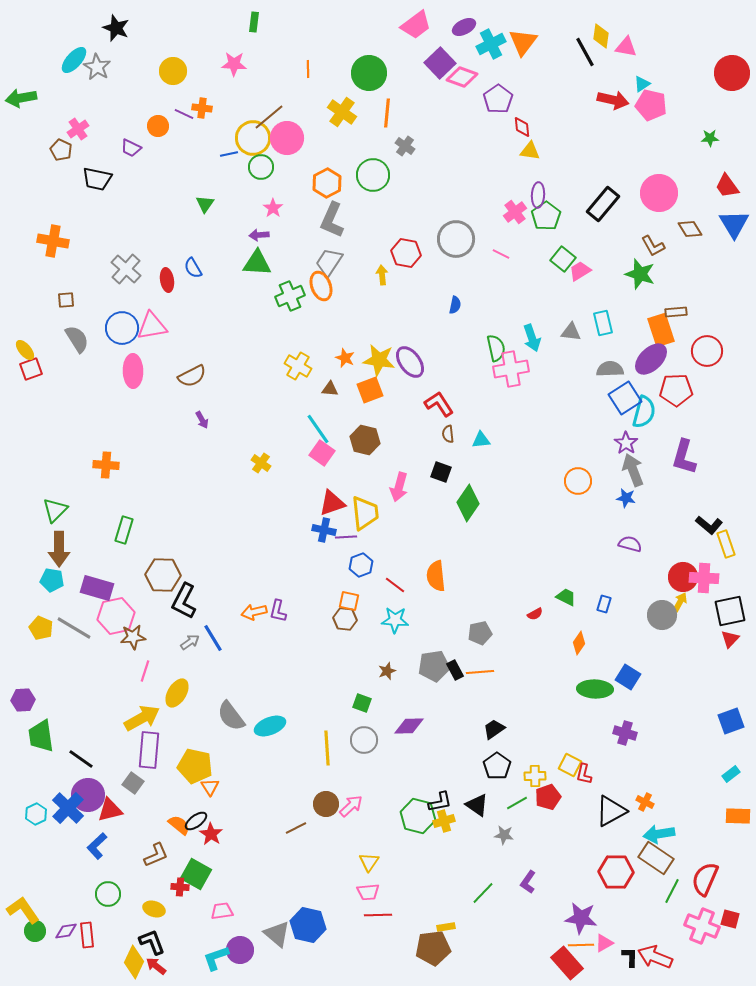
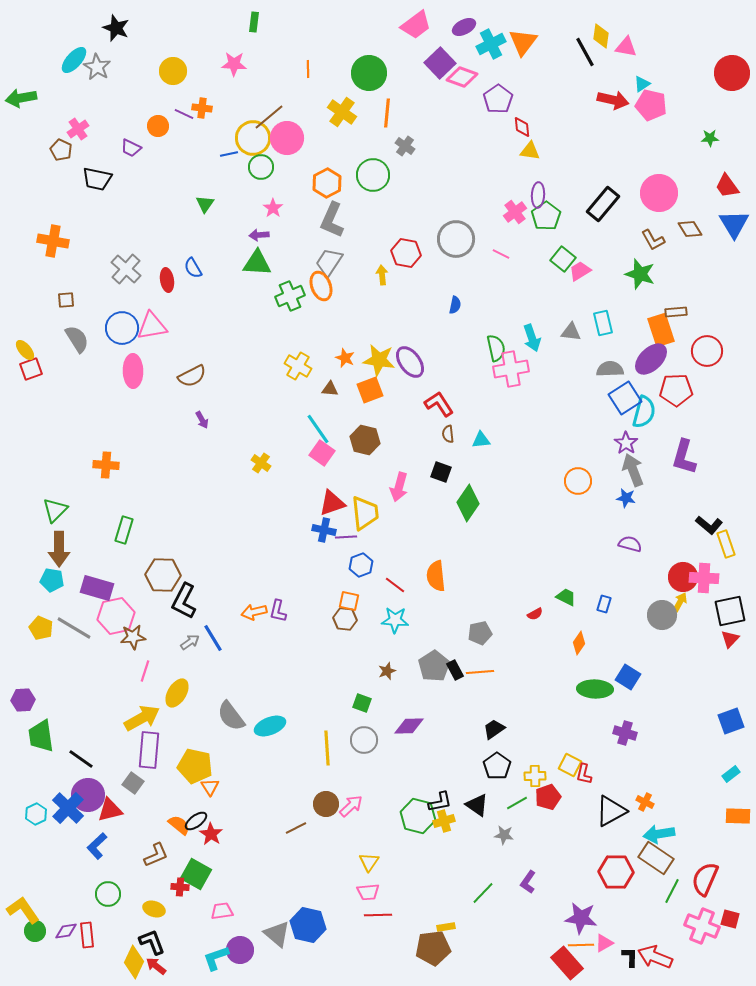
brown L-shape at (653, 246): moved 6 px up
gray pentagon at (434, 666): rotated 24 degrees counterclockwise
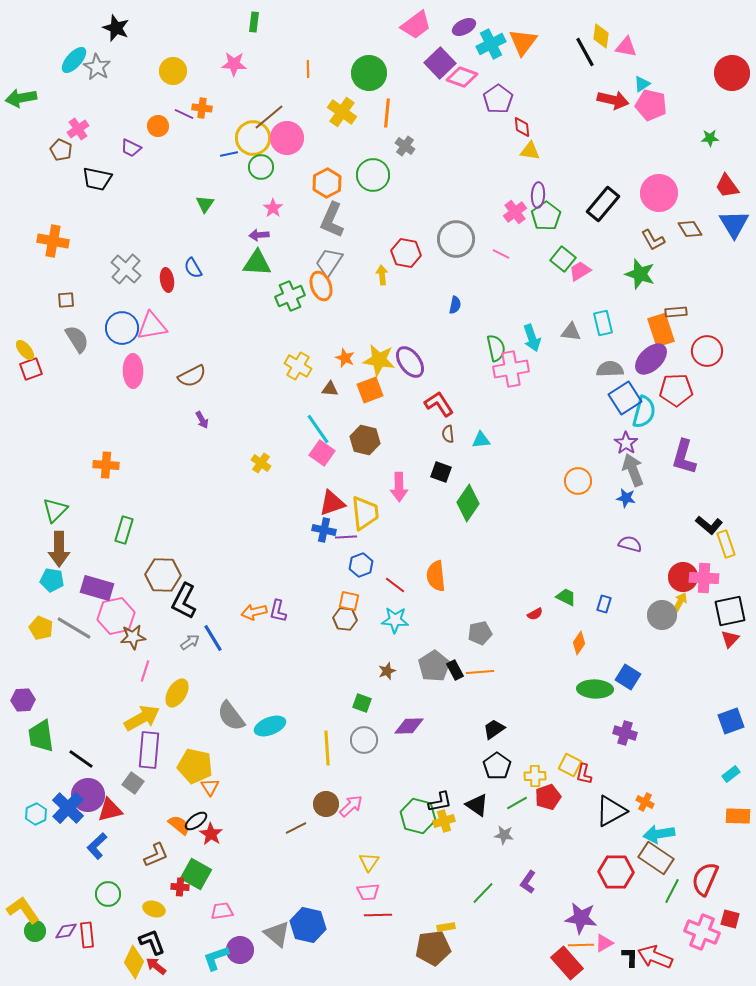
pink arrow at (399, 487): rotated 16 degrees counterclockwise
pink cross at (702, 926): moved 6 px down
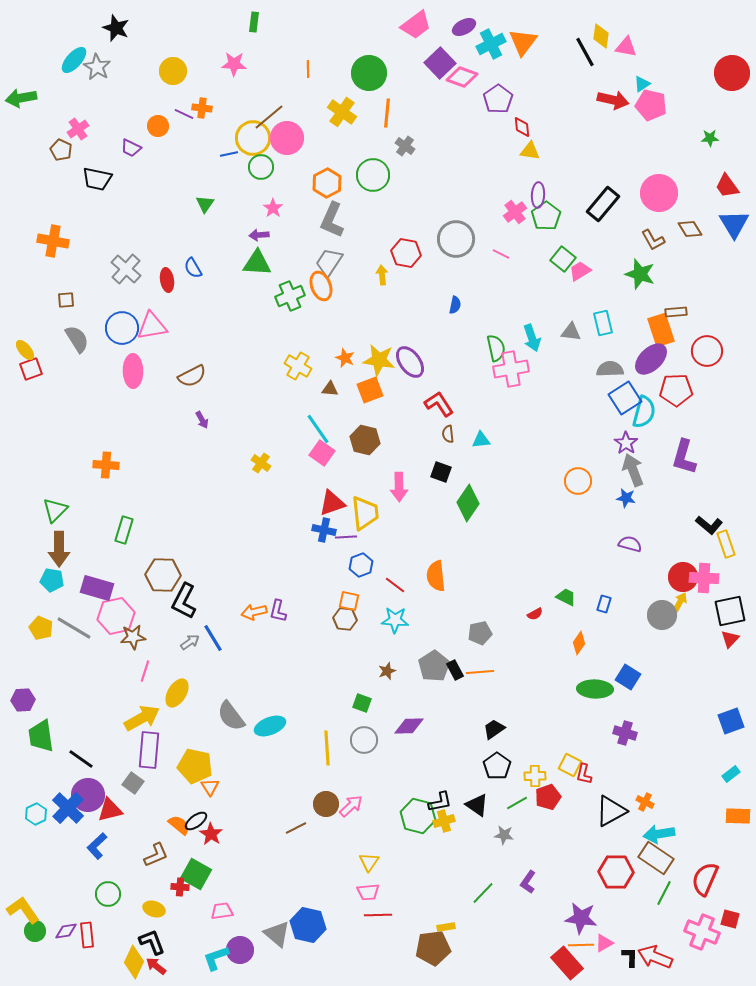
green line at (672, 891): moved 8 px left, 2 px down
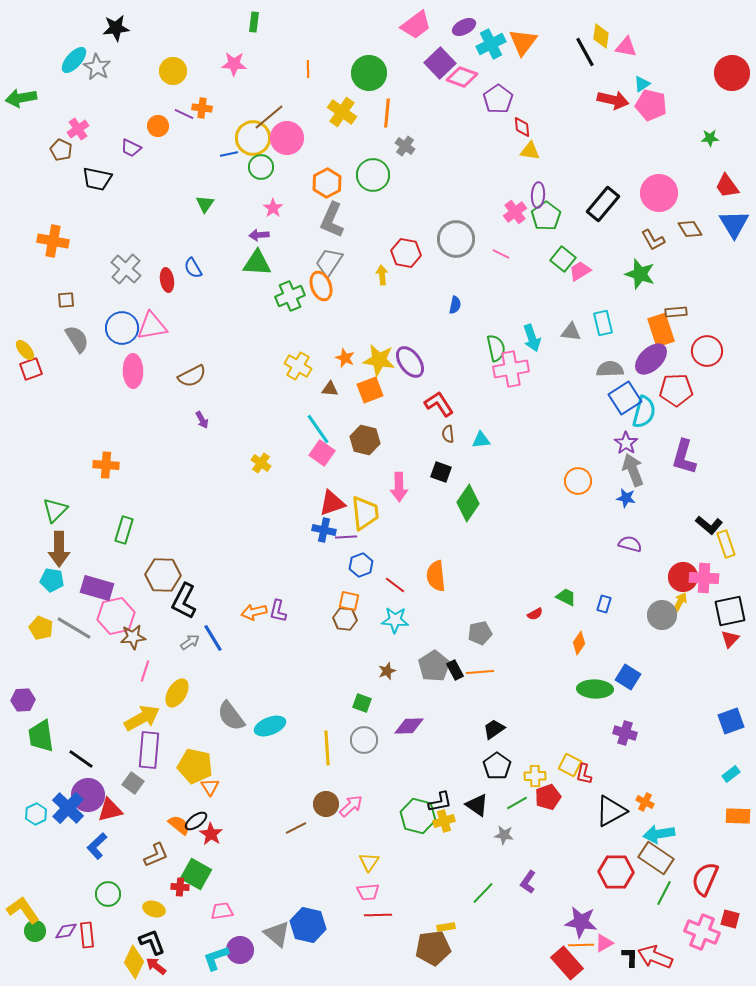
black star at (116, 28): rotated 28 degrees counterclockwise
purple star at (581, 918): moved 4 px down
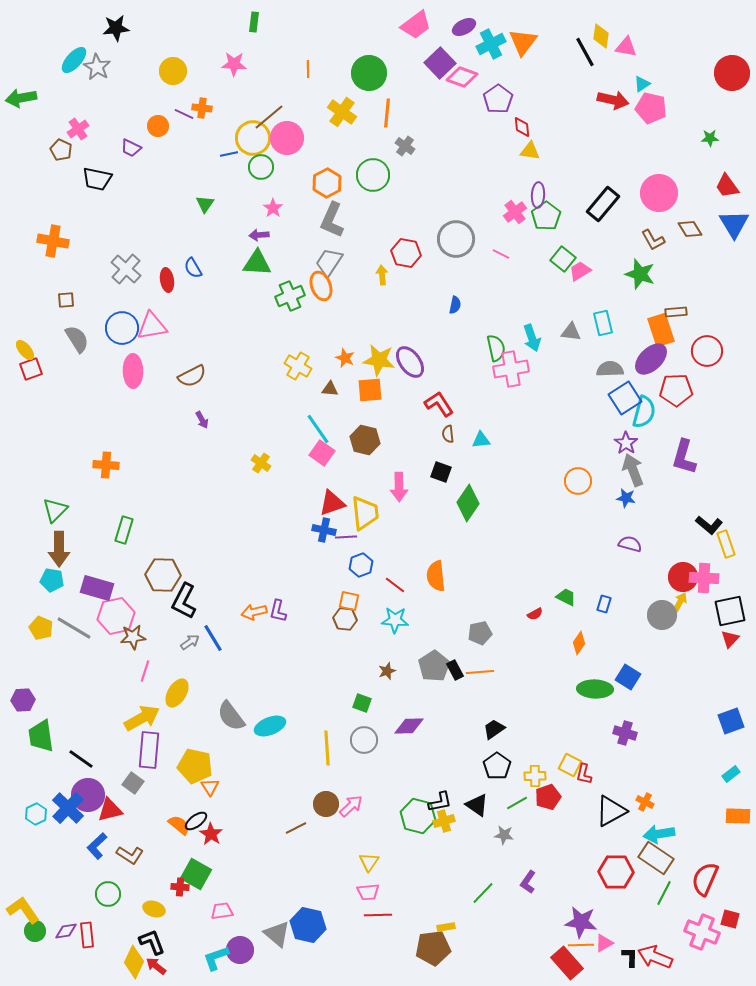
pink pentagon at (651, 105): moved 3 px down
orange square at (370, 390): rotated 16 degrees clockwise
brown L-shape at (156, 855): moved 26 px left; rotated 56 degrees clockwise
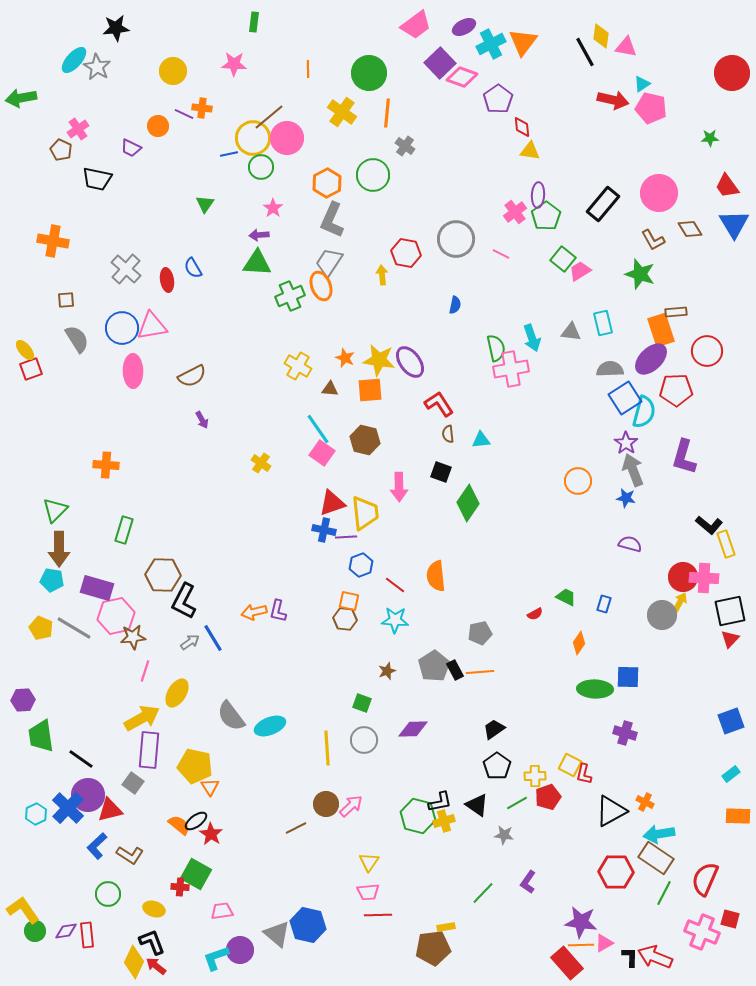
blue square at (628, 677): rotated 30 degrees counterclockwise
purple diamond at (409, 726): moved 4 px right, 3 px down
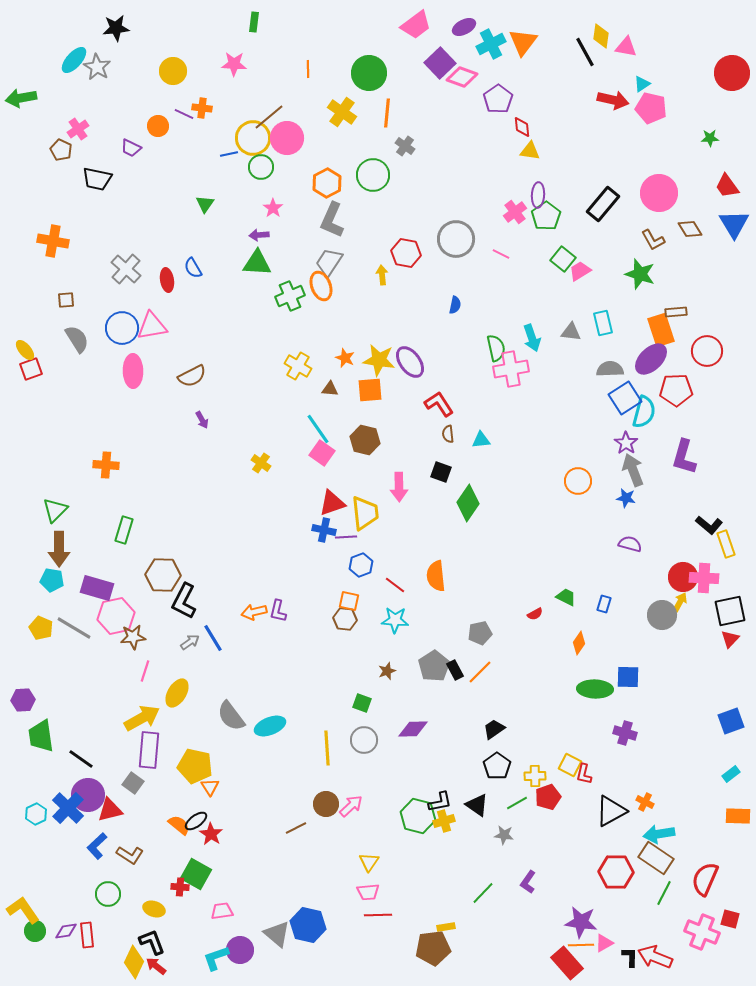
orange line at (480, 672): rotated 40 degrees counterclockwise
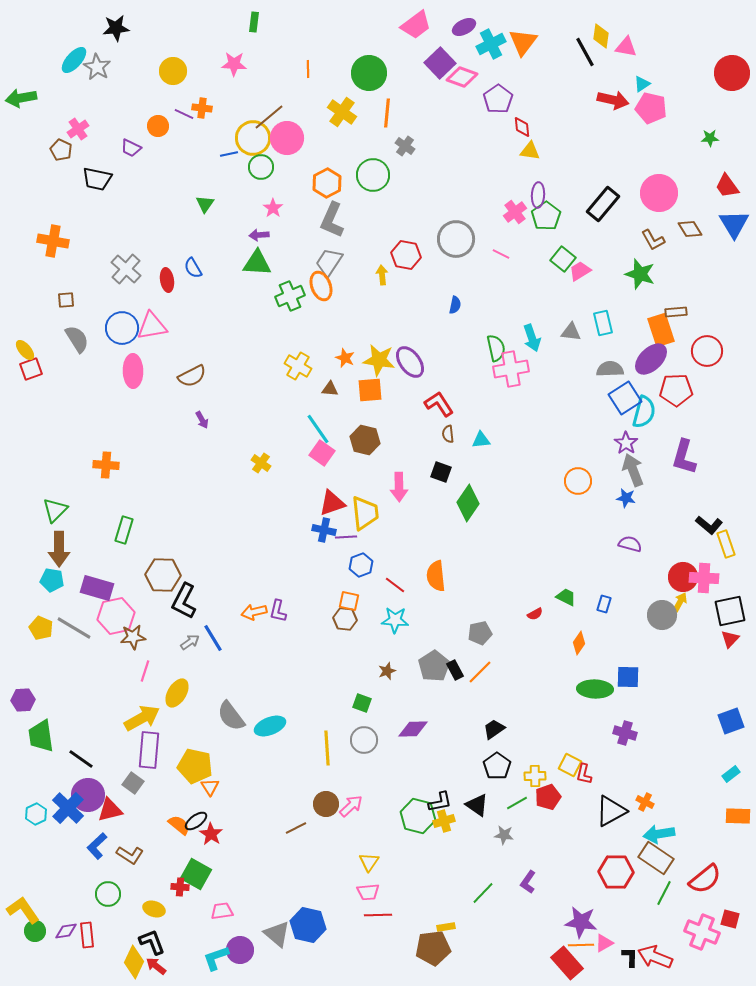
red hexagon at (406, 253): moved 2 px down
red semicircle at (705, 879): rotated 152 degrees counterclockwise
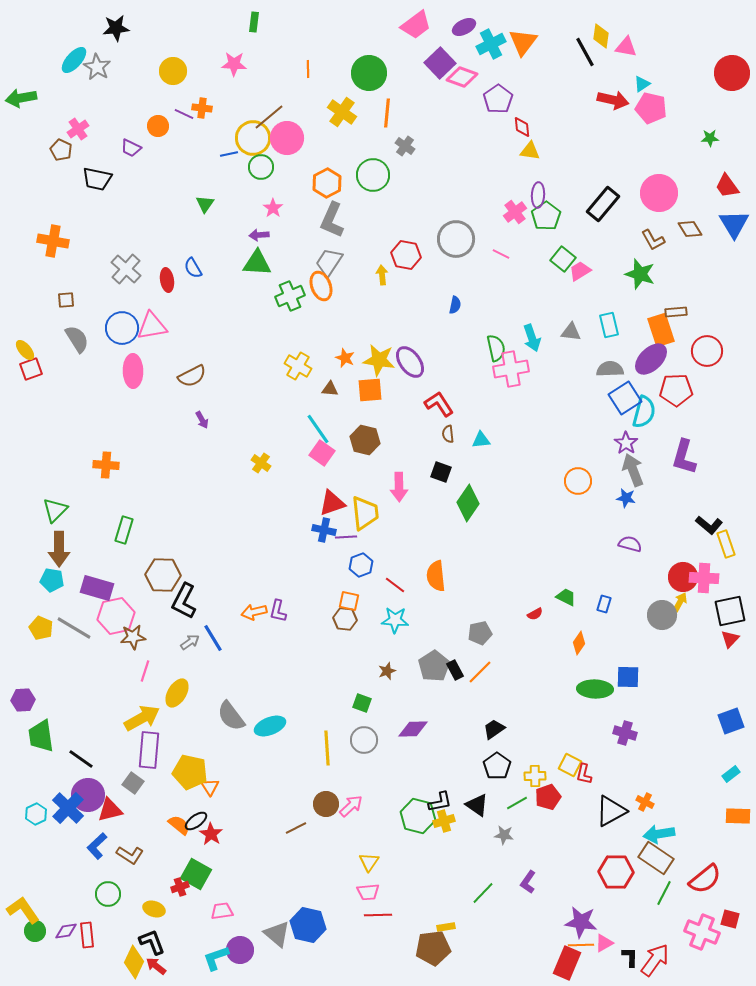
cyan rectangle at (603, 323): moved 6 px right, 2 px down
yellow pentagon at (195, 766): moved 5 px left, 6 px down
red cross at (180, 887): rotated 24 degrees counterclockwise
red arrow at (655, 957): moved 3 px down; rotated 104 degrees clockwise
red rectangle at (567, 963): rotated 64 degrees clockwise
